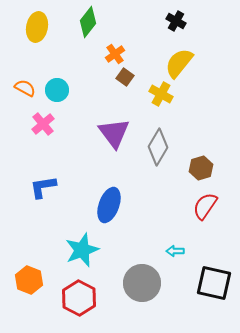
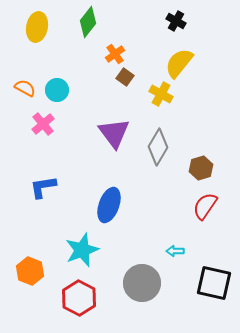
orange hexagon: moved 1 px right, 9 px up
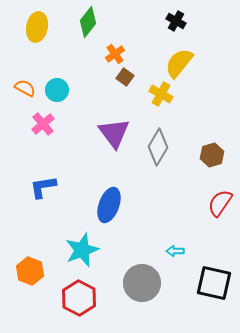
brown hexagon: moved 11 px right, 13 px up
red semicircle: moved 15 px right, 3 px up
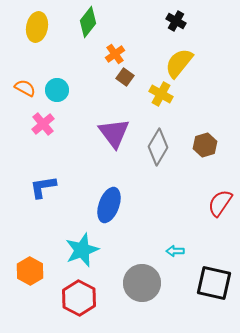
brown hexagon: moved 7 px left, 10 px up
orange hexagon: rotated 8 degrees clockwise
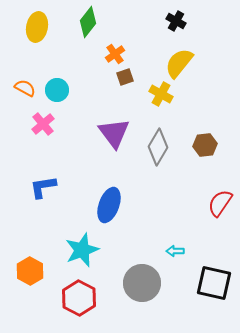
brown square: rotated 36 degrees clockwise
brown hexagon: rotated 10 degrees clockwise
